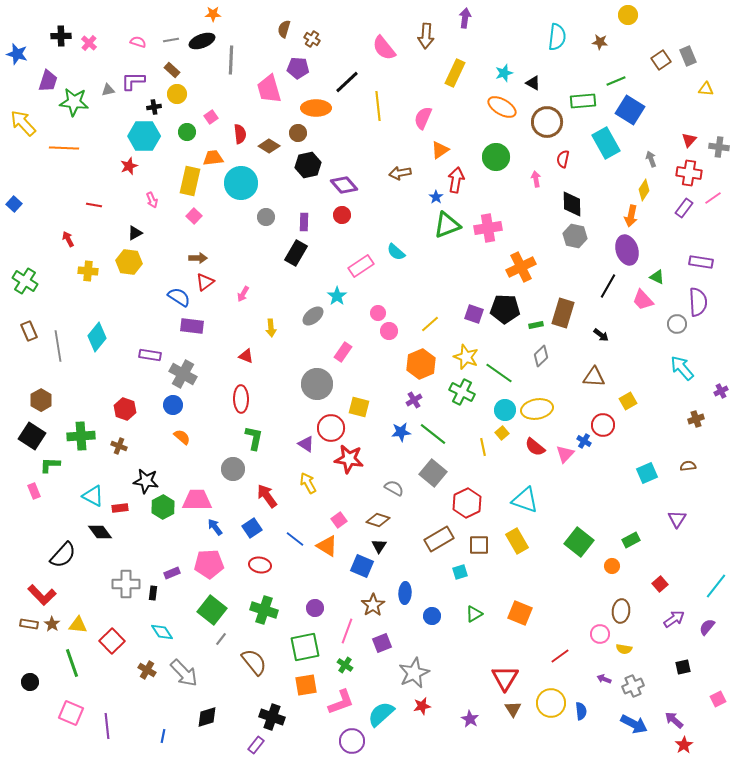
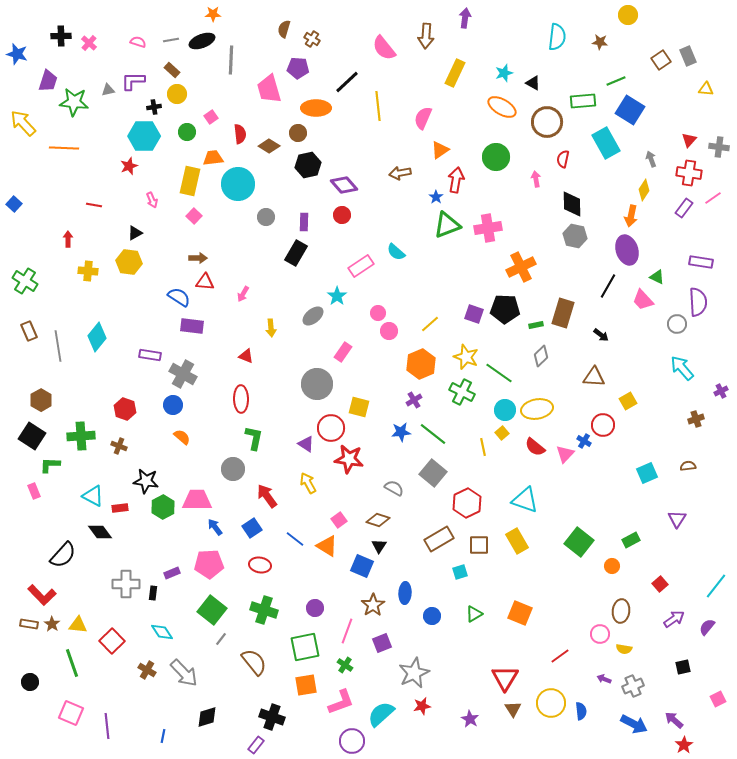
cyan circle at (241, 183): moved 3 px left, 1 px down
red arrow at (68, 239): rotated 28 degrees clockwise
red triangle at (205, 282): rotated 42 degrees clockwise
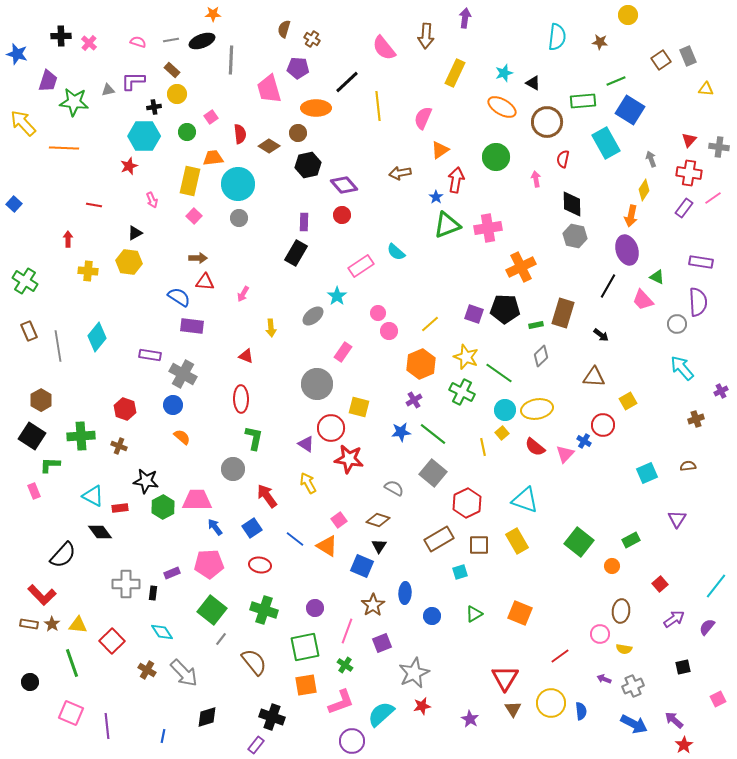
gray circle at (266, 217): moved 27 px left, 1 px down
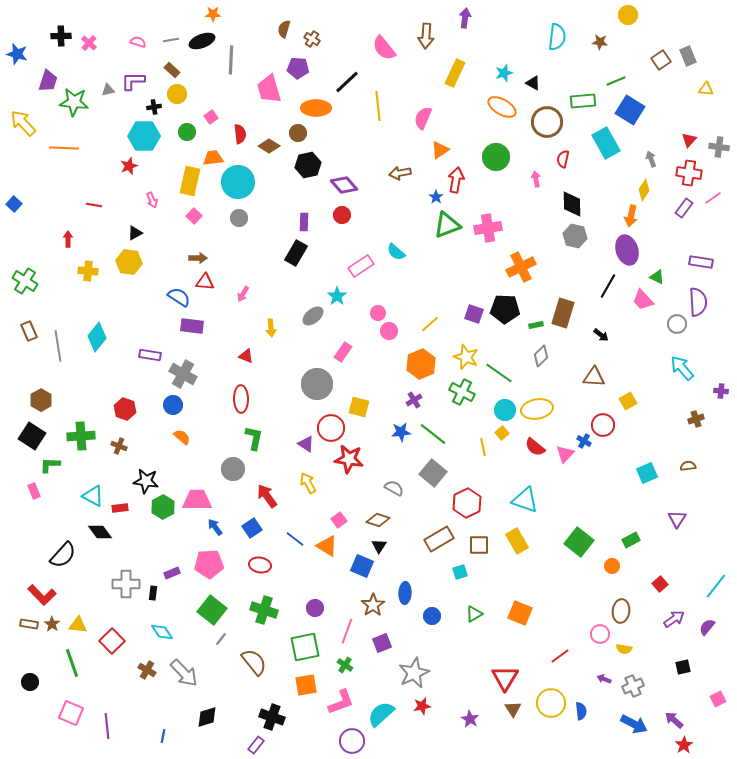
cyan circle at (238, 184): moved 2 px up
purple cross at (721, 391): rotated 32 degrees clockwise
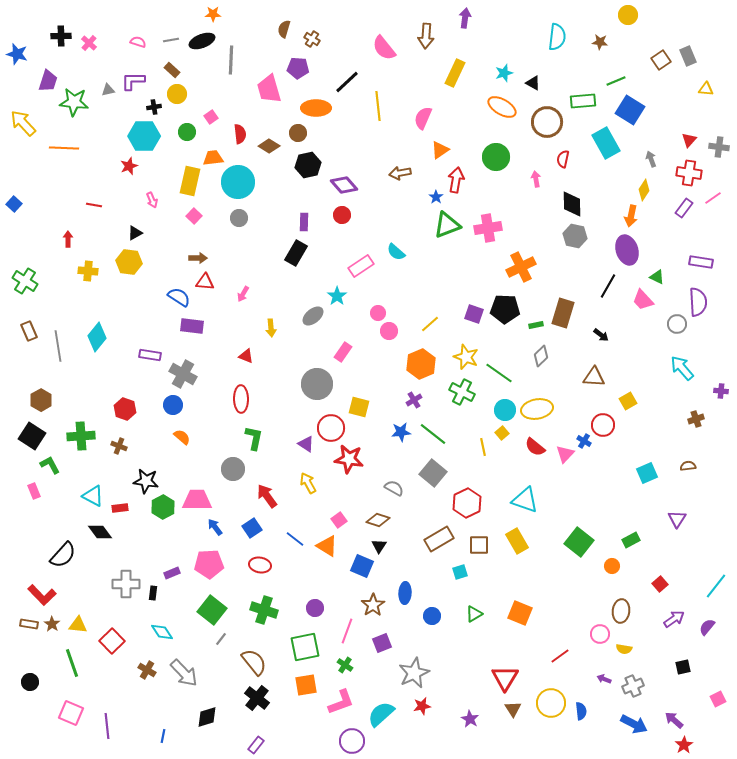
green L-shape at (50, 465): rotated 60 degrees clockwise
black cross at (272, 717): moved 15 px left, 19 px up; rotated 20 degrees clockwise
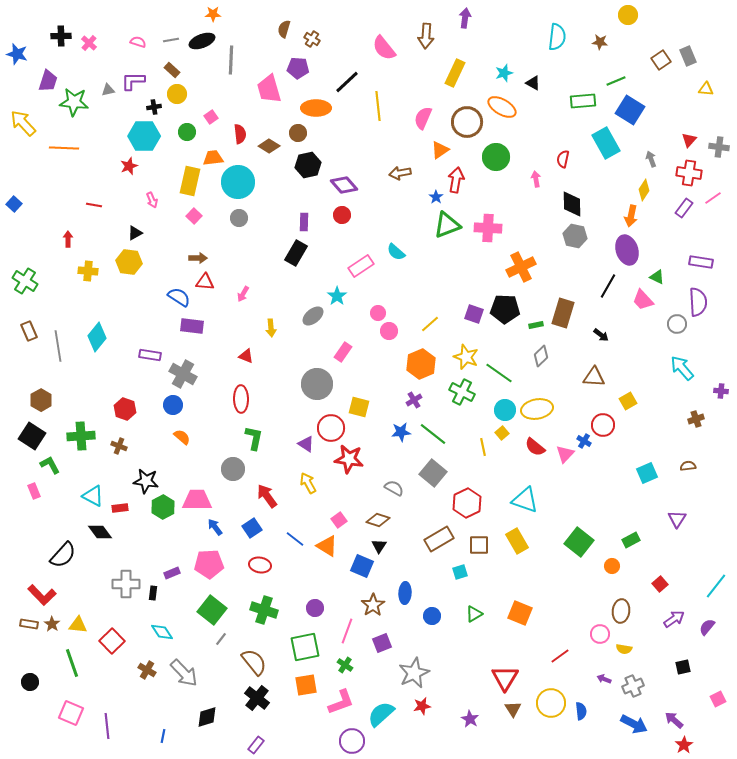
brown circle at (547, 122): moved 80 px left
pink cross at (488, 228): rotated 12 degrees clockwise
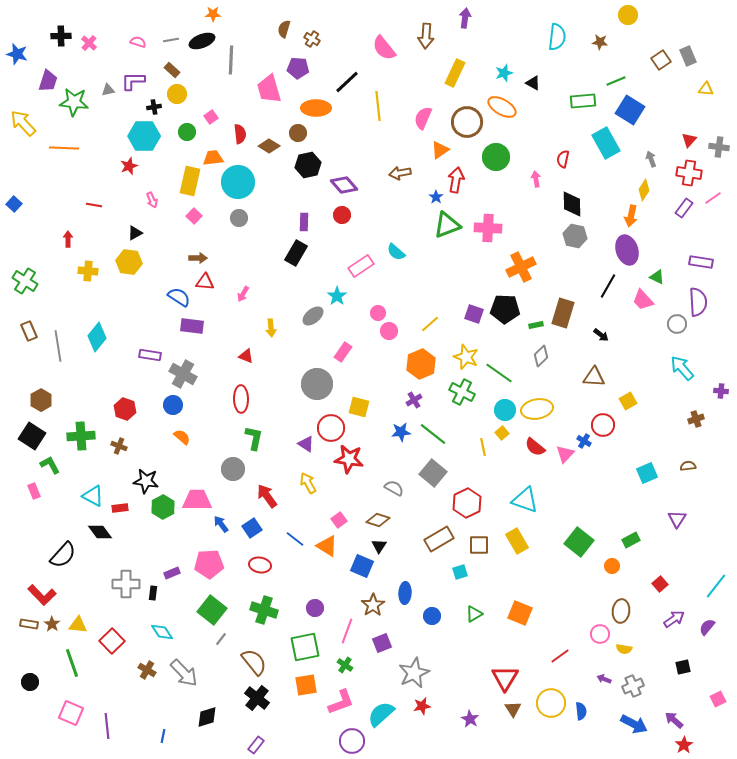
blue arrow at (215, 527): moved 6 px right, 3 px up
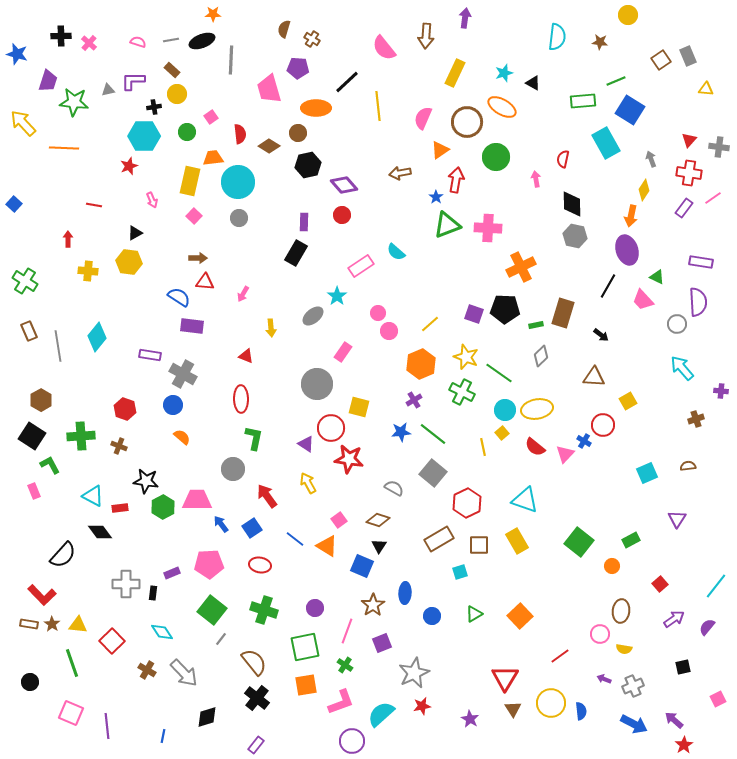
orange square at (520, 613): moved 3 px down; rotated 25 degrees clockwise
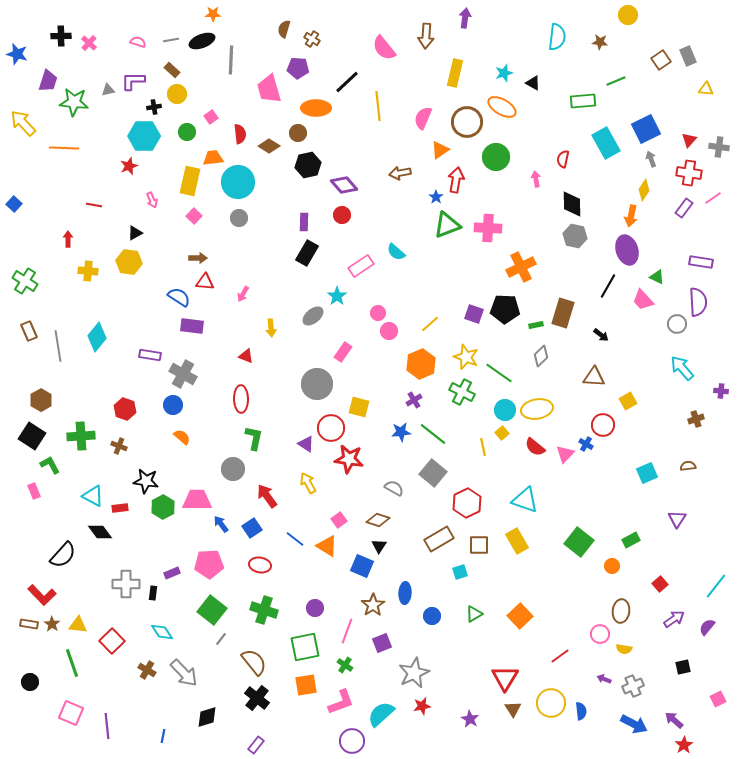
yellow rectangle at (455, 73): rotated 12 degrees counterclockwise
blue square at (630, 110): moved 16 px right, 19 px down; rotated 32 degrees clockwise
black rectangle at (296, 253): moved 11 px right
blue cross at (584, 441): moved 2 px right, 3 px down
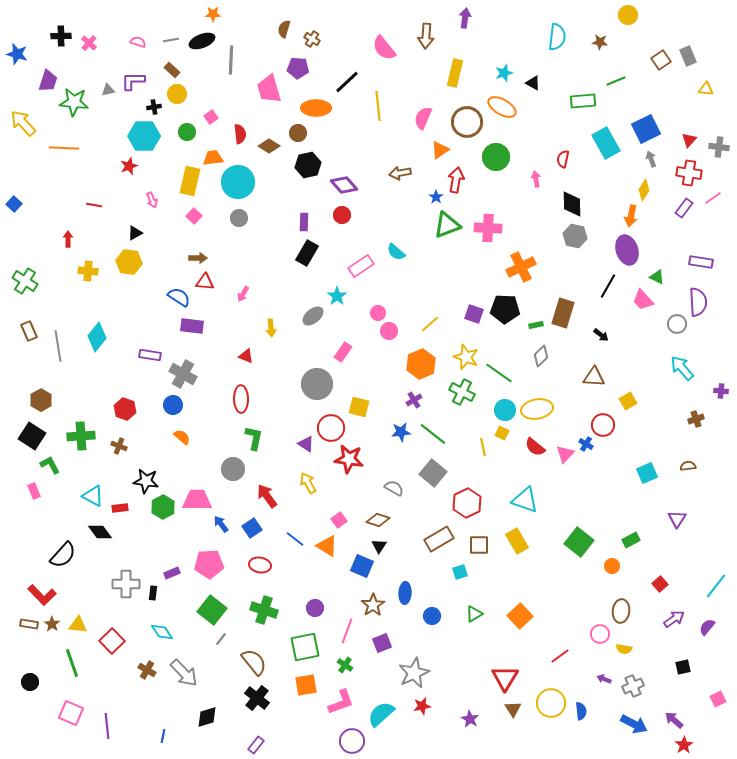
yellow square at (502, 433): rotated 24 degrees counterclockwise
